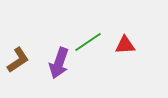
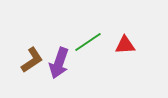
brown L-shape: moved 14 px right
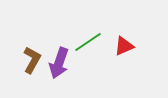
red triangle: moved 1 px left, 1 px down; rotated 20 degrees counterclockwise
brown L-shape: rotated 28 degrees counterclockwise
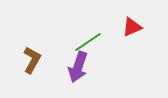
red triangle: moved 8 px right, 19 px up
purple arrow: moved 19 px right, 4 px down
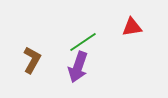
red triangle: rotated 15 degrees clockwise
green line: moved 5 px left
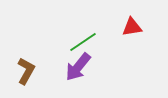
brown L-shape: moved 6 px left, 11 px down
purple arrow: rotated 20 degrees clockwise
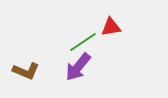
red triangle: moved 21 px left
brown L-shape: rotated 84 degrees clockwise
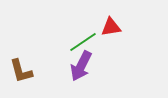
purple arrow: moved 3 px right, 1 px up; rotated 12 degrees counterclockwise
brown L-shape: moved 5 px left; rotated 52 degrees clockwise
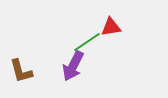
green line: moved 4 px right
purple arrow: moved 8 px left
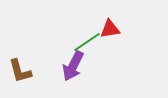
red triangle: moved 1 px left, 2 px down
brown L-shape: moved 1 px left
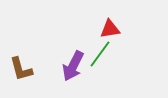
green line: moved 13 px right, 12 px down; rotated 20 degrees counterclockwise
brown L-shape: moved 1 px right, 2 px up
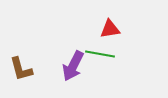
green line: rotated 64 degrees clockwise
